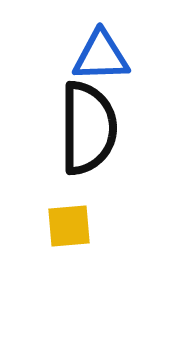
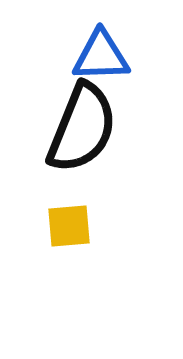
black semicircle: moved 6 px left; rotated 22 degrees clockwise
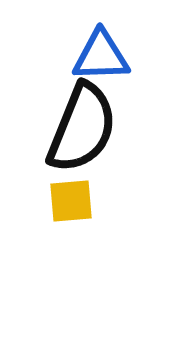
yellow square: moved 2 px right, 25 px up
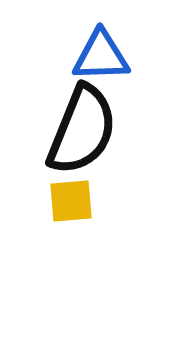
black semicircle: moved 2 px down
